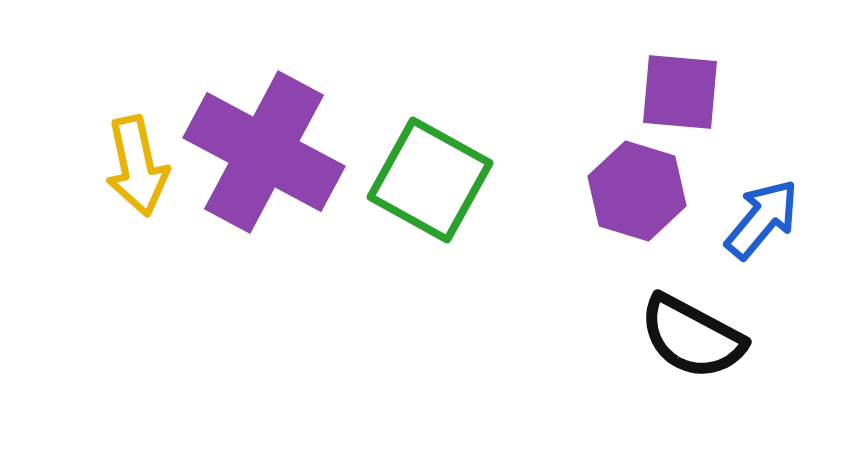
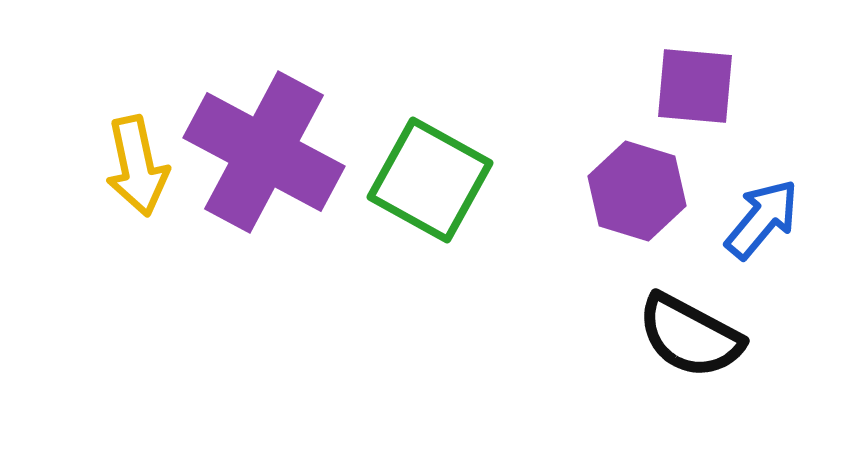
purple square: moved 15 px right, 6 px up
black semicircle: moved 2 px left, 1 px up
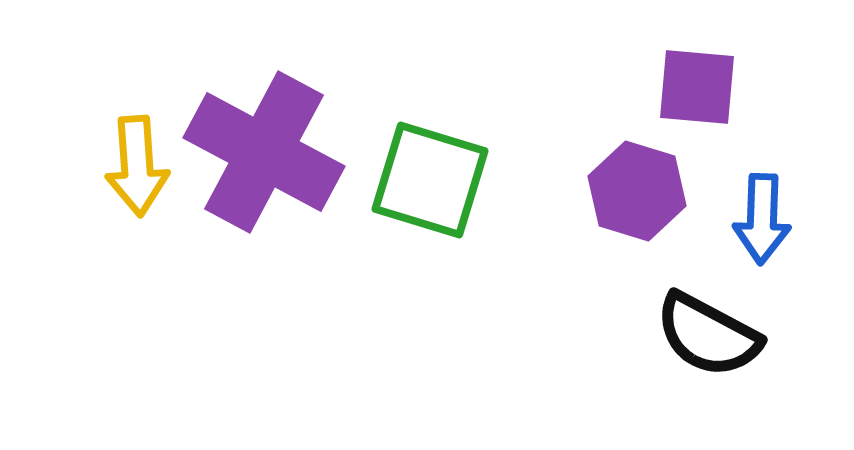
purple square: moved 2 px right, 1 px down
yellow arrow: rotated 8 degrees clockwise
green square: rotated 12 degrees counterclockwise
blue arrow: rotated 142 degrees clockwise
black semicircle: moved 18 px right, 1 px up
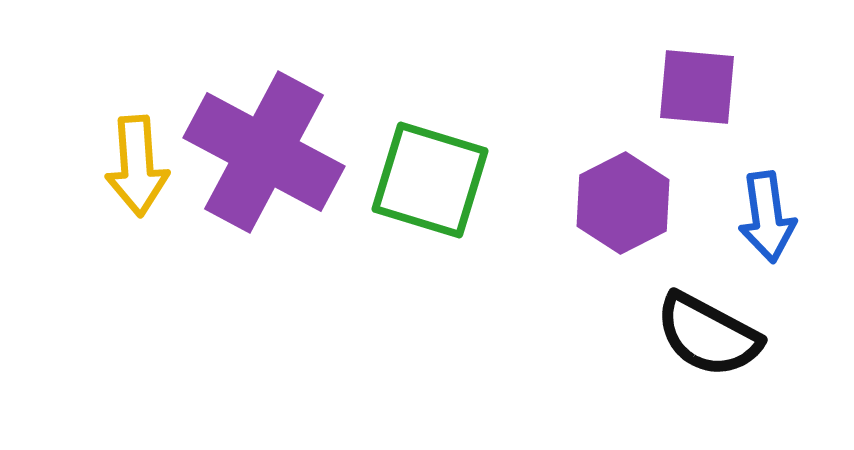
purple hexagon: moved 14 px left, 12 px down; rotated 16 degrees clockwise
blue arrow: moved 5 px right, 2 px up; rotated 10 degrees counterclockwise
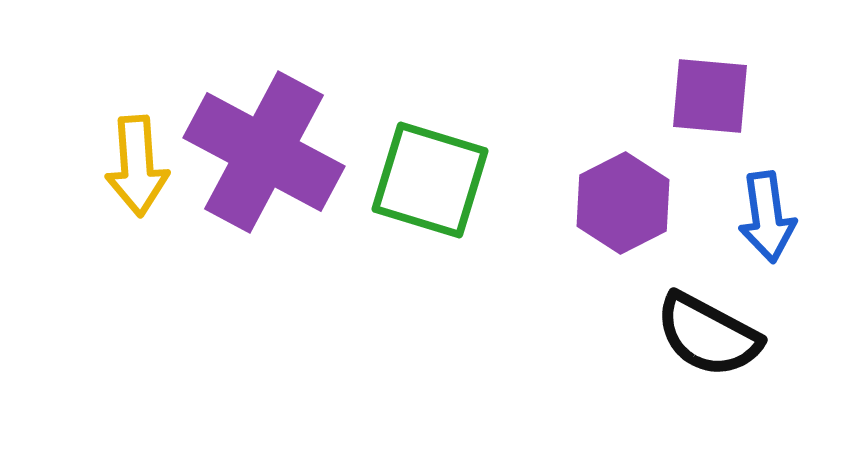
purple square: moved 13 px right, 9 px down
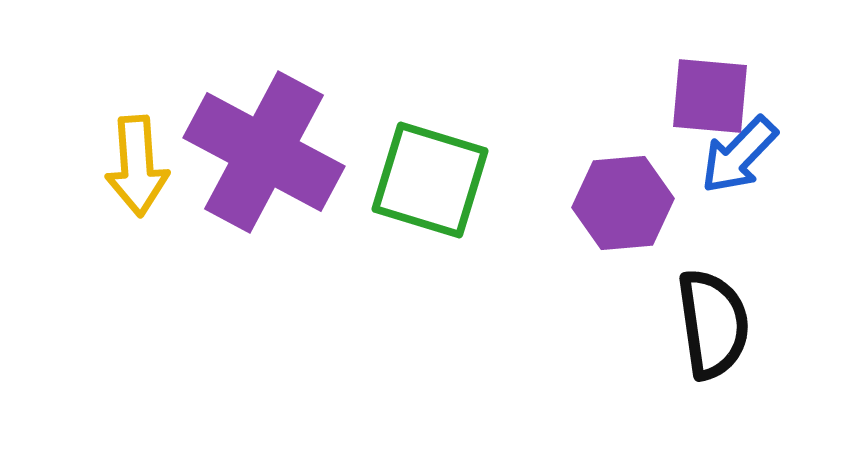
purple hexagon: rotated 22 degrees clockwise
blue arrow: moved 28 px left, 62 px up; rotated 52 degrees clockwise
black semicircle: moved 5 px right, 11 px up; rotated 126 degrees counterclockwise
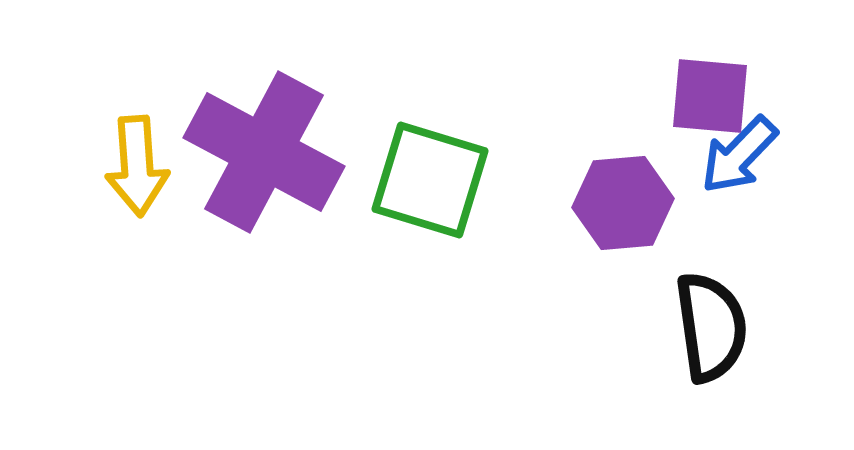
black semicircle: moved 2 px left, 3 px down
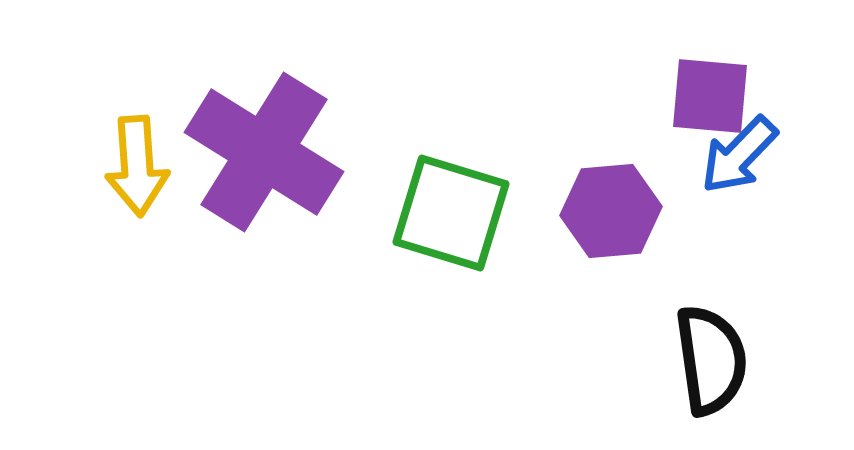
purple cross: rotated 4 degrees clockwise
green square: moved 21 px right, 33 px down
purple hexagon: moved 12 px left, 8 px down
black semicircle: moved 33 px down
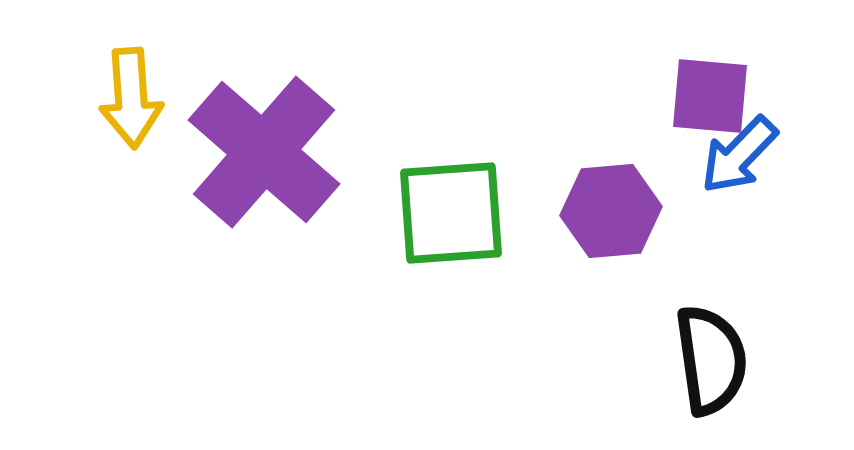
purple cross: rotated 9 degrees clockwise
yellow arrow: moved 6 px left, 68 px up
green square: rotated 21 degrees counterclockwise
